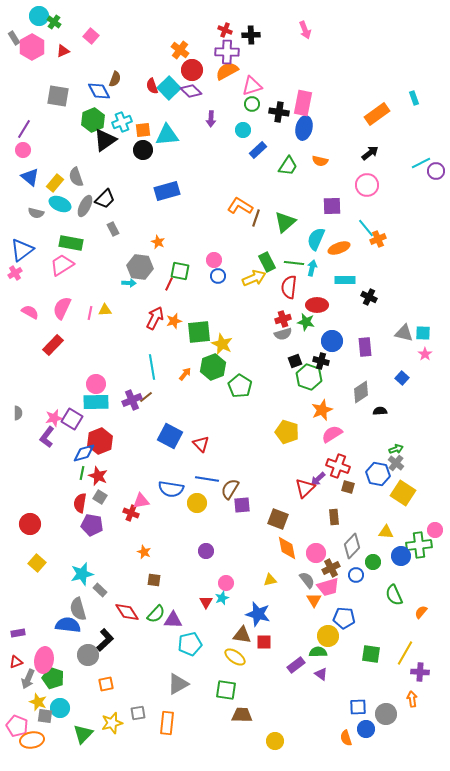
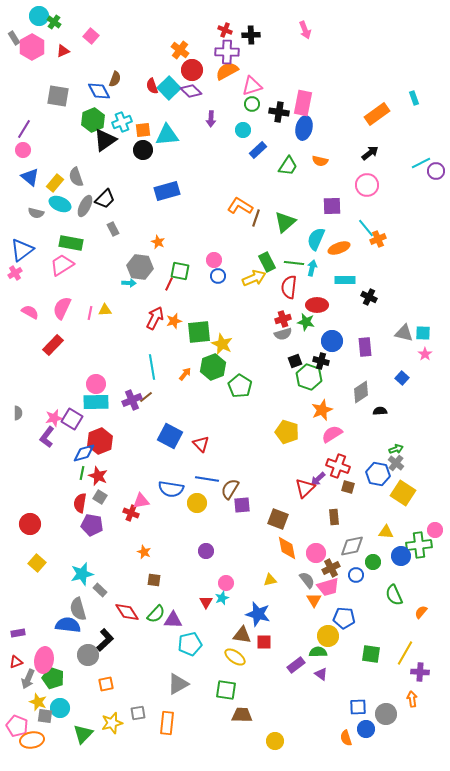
gray diamond at (352, 546): rotated 35 degrees clockwise
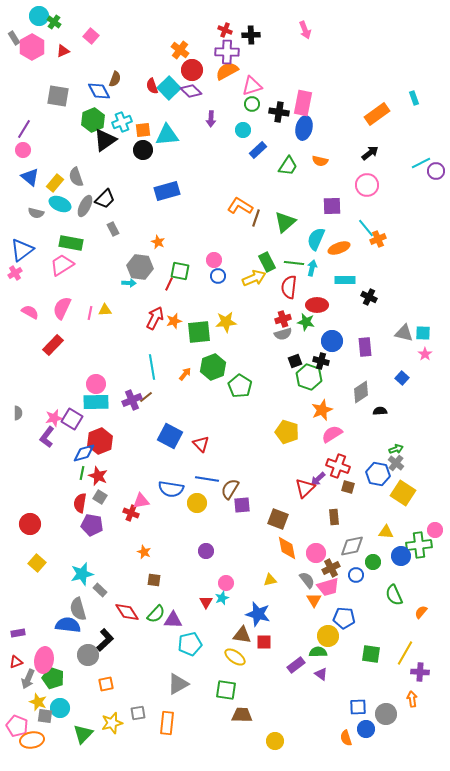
yellow star at (222, 344): moved 4 px right, 22 px up; rotated 30 degrees counterclockwise
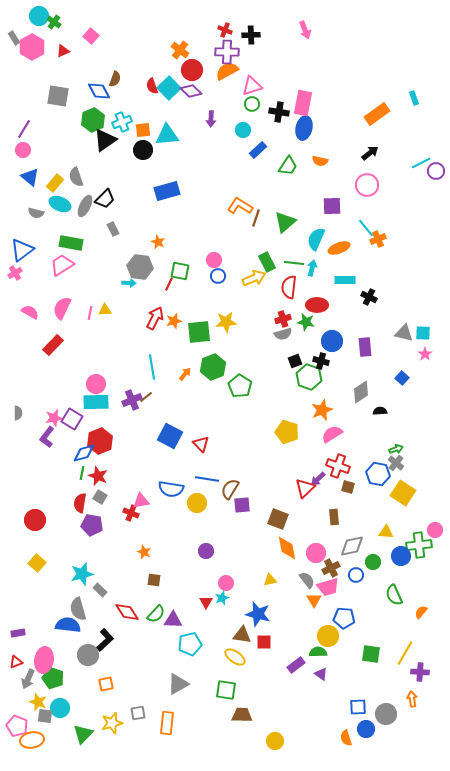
red circle at (30, 524): moved 5 px right, 4 px up
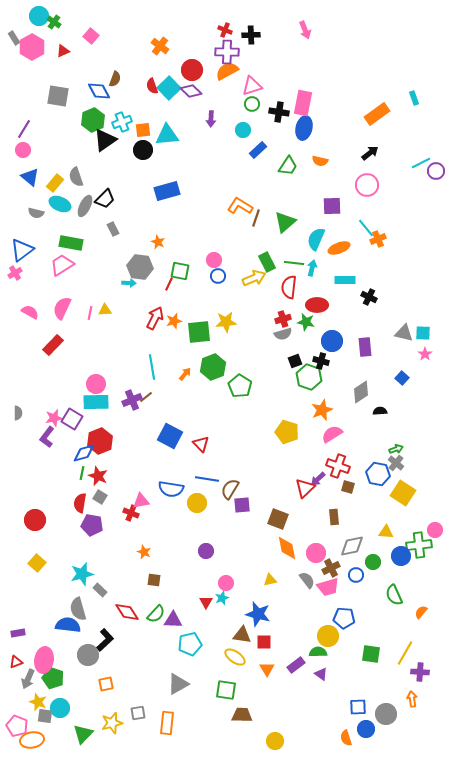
orange cross at (180, 50): moved 20 px left, 4 px up
orange triangle at (314, 600): moved 47 px left, 69 px down
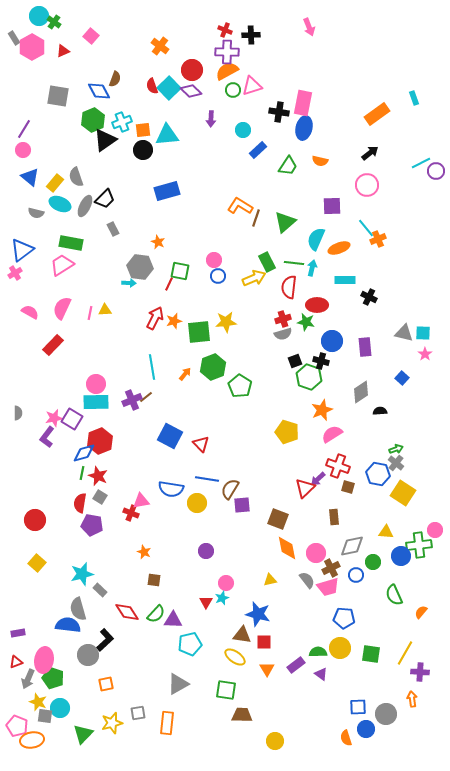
pink arrow at (305, 30): moved 4 px right, 3 px up
green circle at (252, 104): moved 19 px left, 14 px up
yellow circle at (328, 636): moved 12 px right, 12 px down
